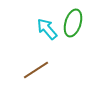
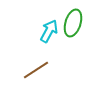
cyan arrow: moved 2 px right, 2 px down; rotated 70 degrees clockwise
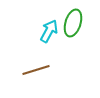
brown line: rotated 16 degrees clockwise
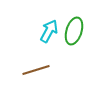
green ellipse: moved 1 px right, 8 px down
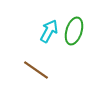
brown line: rotated 52 degrees clockwise
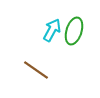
cyan arrow: moved 3 px right, 1 px up
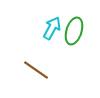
cyan arrow: moved 2 px up
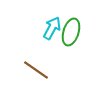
green ellipse: moved 3 px left, 1 px down
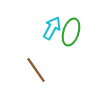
brown line: rotated 20 degrees clockwise
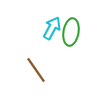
green ellipse: rotated 8 degrees counterclockwise
